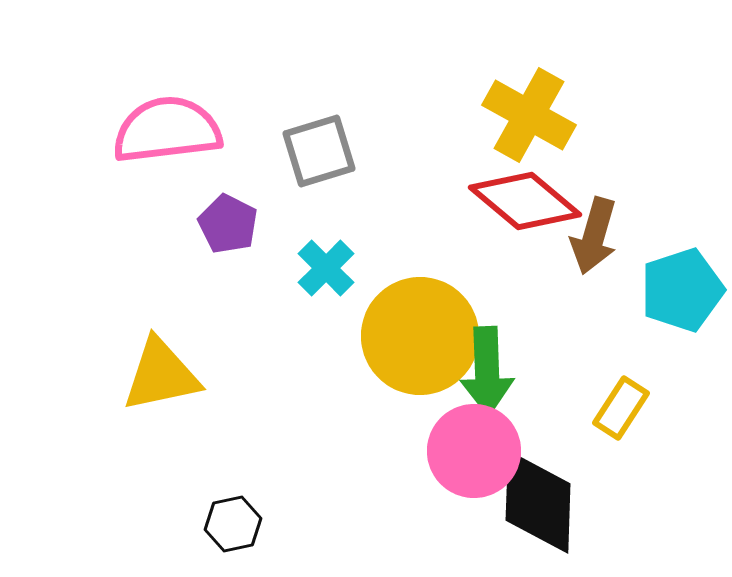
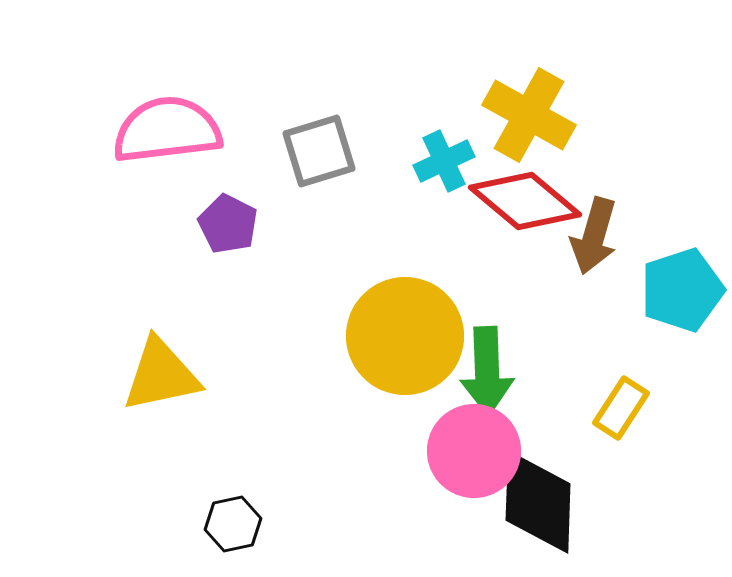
cyan cross: moved 118 px right, 107 px up; rotated 20 degrees clockwise
yellow circle: moved 15 px left
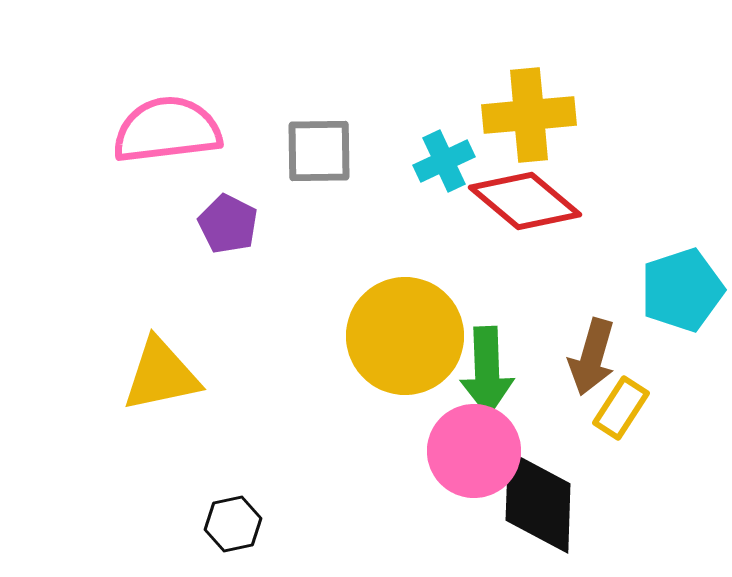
yellow cross: rotated 34 degrees counterclockwise
gray square: rotated 16 degrees clockwise
brown arrow: moved 2 px left, 121 px down
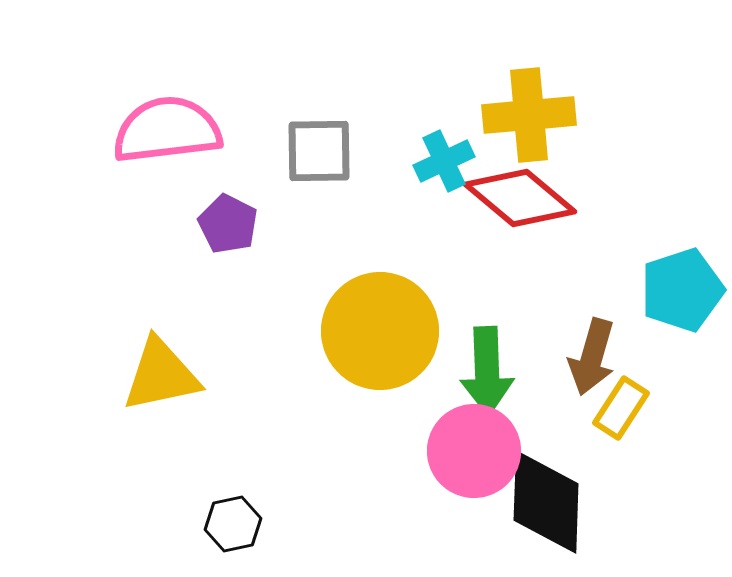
red diamond: moved 5 px left, 3 px up
yellow circle: moved 25 px left, 5 px up
black diamond: moved 8 px right
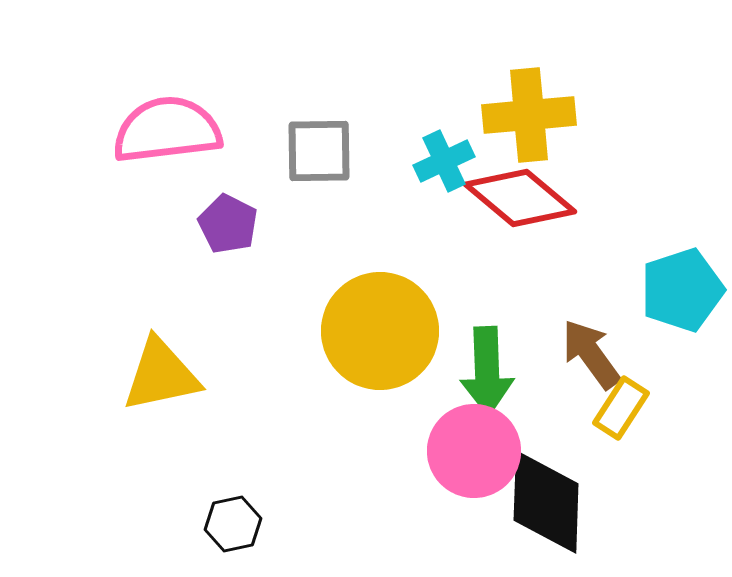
brown arrow: moved 1 px left, 3 px up; rotated 128 degrees clockwise
